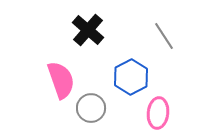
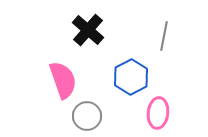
gray line: rotated 44 degrees clockwise
pink semicircle: moved 2 px right
gray circle: moved 4 px left, 8 px down
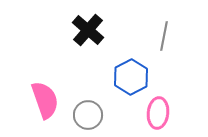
pink semicircle: moved 18 px left, 20 px down
gray circle: moved 1 px right, 1 px up
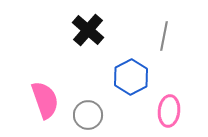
pink ellipse: moved 11 px right, 2 px up
